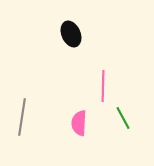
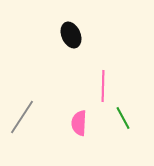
black ellipse: moved 1 px down
gray line: rotated 24 degrees clockwise
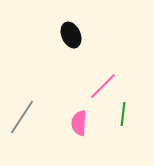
pink line: rotated 44 degrees clockwise
green line: moved 4 px up; rotated 35 degrees clockwise
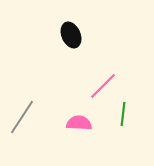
pink semicircle: rotated 90 degrees clockwise
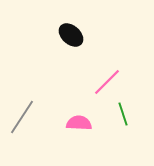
black ellipse: rotated 25 degrees counterclockwise
pink line: moved 4 px right, 4 px up
green line: rotated 25 degrees counterclockwise
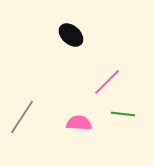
green line: rotated 65 degrees counterclockwise
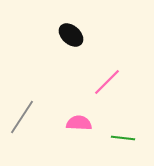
green line: moved 24 px down
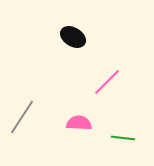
black ellipse: moved 2 px right, 2 px down; rotated 10 degrees counterclockwise
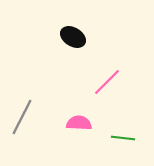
gray line: rotated 6 degrees counterclockwise
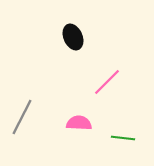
black ellipse: rotated 35 degrees clockwise
